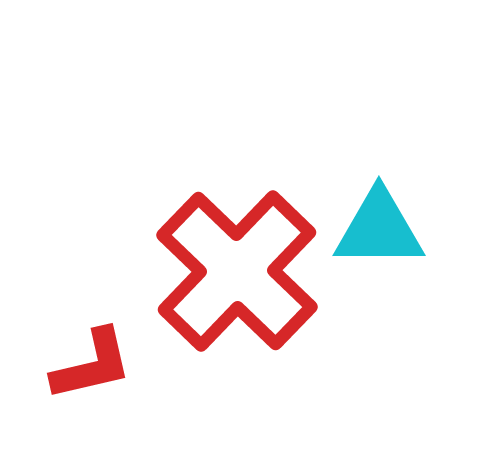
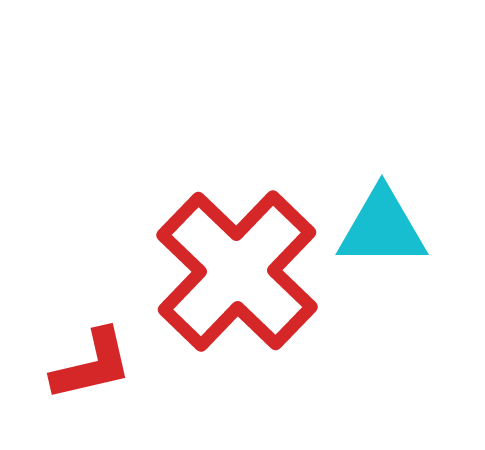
cyan triangle: moved 3 px right, 1 px up
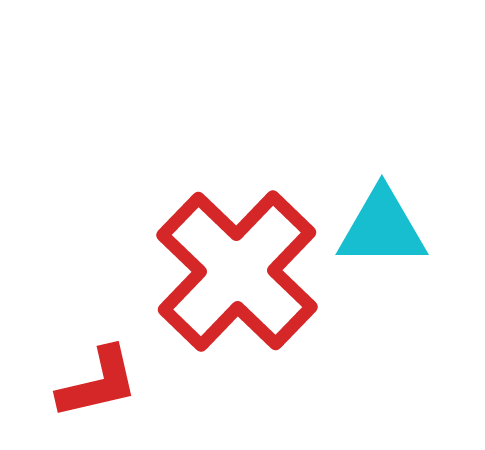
red L-shape: moved 6 px right, 18 px down
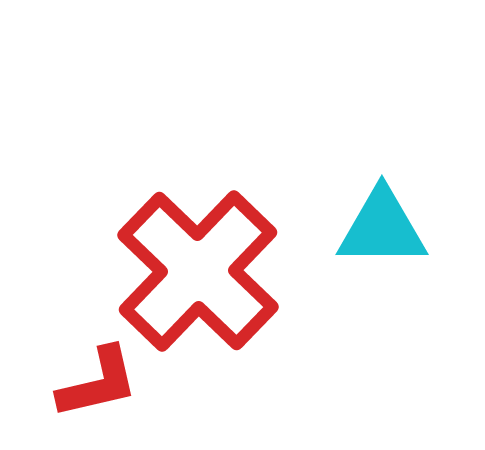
red cross: moved 39 px left
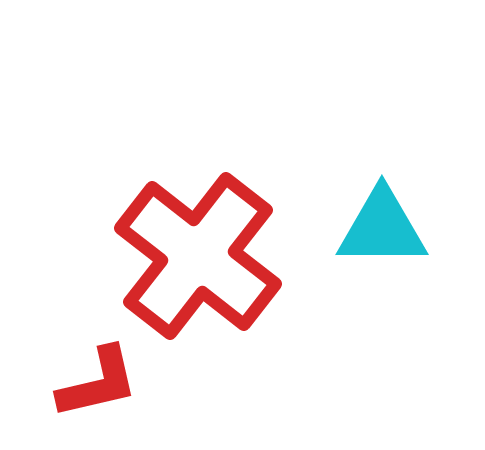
red cross: moved 15 px up; rotated 6 degrees counterclockwise
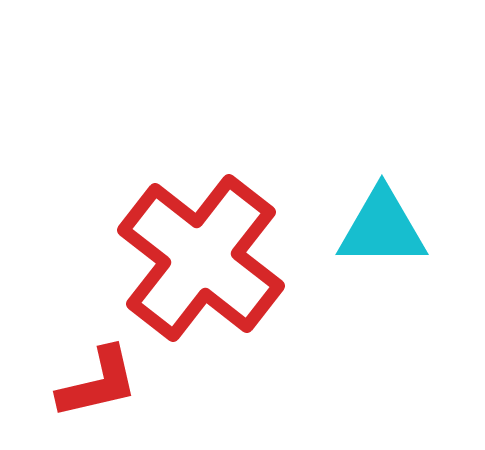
red cross: moved 3 px right, 2 px down
